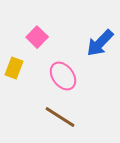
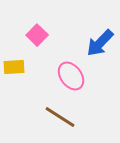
pink square: moved 2 px up
yellow rectangle: moved 1 px up; rotated 65 degrees clockwise
pink ellipse: moved 8 px right
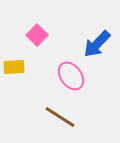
blue arrow: moved 3 px left, 1 px down
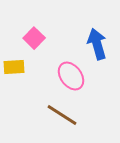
pink square: moved 3 px left, 3 px down
blue arrow: rotated 120 degrees clockwise
brown line: moved 2 px right, 2 px up
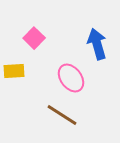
yellow rectangle: moved 4 px down
pink ellipse: moved 2 px down
